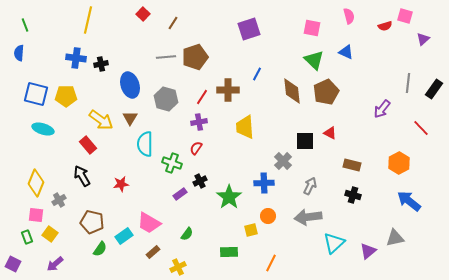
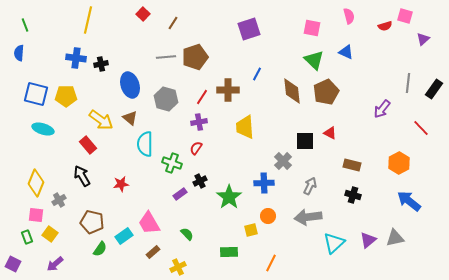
brown triangle at (130, 118): rotated 21 degrees counterclockwise
pink trapezoid at (149, 223): rotated 30 degrees clockwise
green semicircle at (187, 234): rotated 80 degrees counterclockwise
purple triangle at (368, 251): moved 11 px up
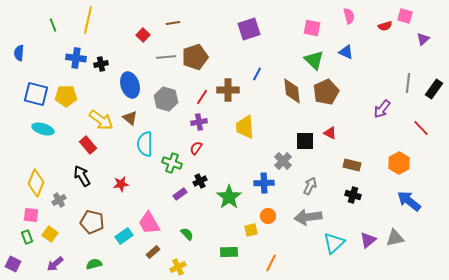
red square at (143, 14): moved 21 px down
brown line at (173, 23): rotated 48 degrees clockwise
green line at (25, 25): moved 28 px right
pink square at (36, 215): moved 5 px left
green semicircle at (100, 249): moved 6 px left, 15 px down; rotated 140 degrees counterclockwise
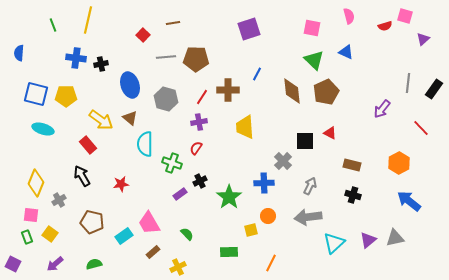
brown pentagon at (195, 57): moved 1 px right, 2 px down; rotated 20 degrees clockwise
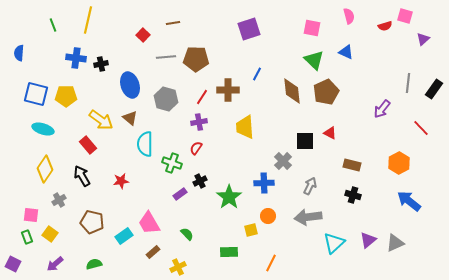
yellow diamond at (36, 183): moved 9 px right, 14 px up; rotated 12 degrees clockwise
red star at (121, 184): moved 3 px up
gray triangle at (395, 238): moved 5 px down; rotated 12 degrees counterclockwise
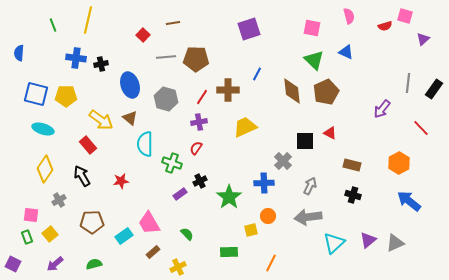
yellow trapezoid at (245, 127): rotated 70 degrees clockwise
brown pentagon at (92, 222): rotated 15 degrees counterclockwise
yellow square at (50, 234): rotated 14 degrees clockwise
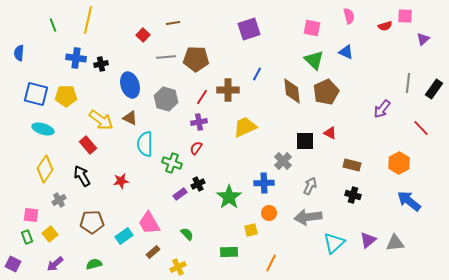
pink square at (405, 16): rotated 14 degrees counterclockwise
brown triangle at (130, 118): rotated 14 degrees counterclockwise
black cross at (200, 181): moved 2 px left, 3 px down
orange circle at (268, 216): moved 1 px right, 3 px up
gray triangle at (395, 243): rotated 18 degrees clockwise
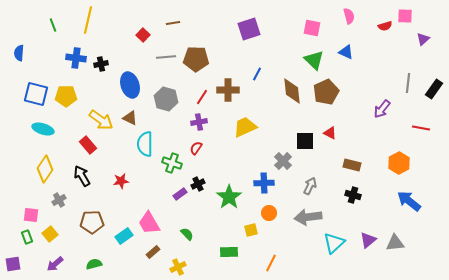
red line at (421, 128): rotated 36 degrees counterclockwise
purple square at (13, 264): rotated 35 degrees counterclockwise
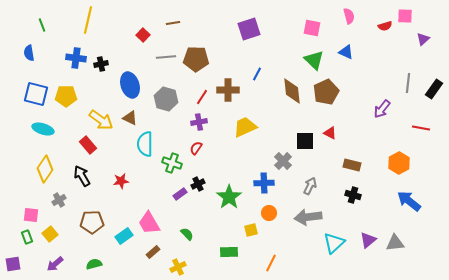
green line at (53, 25): moved 11 px left
blue semicircle at (19, 53): moved 10 px right; rotated 14 degrees counterclockwise
